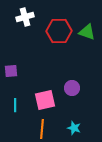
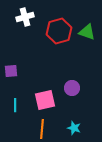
red hexagon: rotated 15 degrees counterclockwise
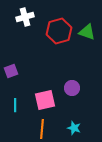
purple square: rotated 16 degrees counterclockwise
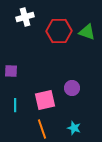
red hexagon: rotated 15 degrees clockwise
purple square: rotated 24 degrees clockwise
orange line: rotated 24 degrees counterclockwise
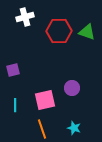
purple square: moved 2 px right, 1 px up; rotated 16 degrees counterclockwise
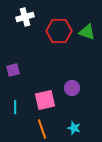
cyan line: moved 2 px down
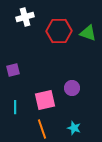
green triangle: moved 1 px right, 1 px down
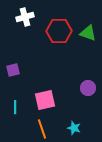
purple circle: moved 16 px right
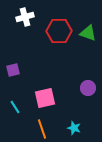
pink square: moved 2 px up
cyan line: rotated 32 degrees counterclockwise
